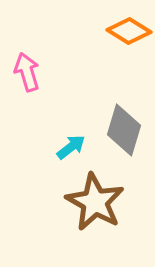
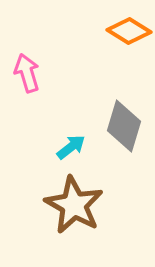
pink arrow: moved 1 px down
gray diamond: moved 4 px up
brown star: moved 21 px left, 3 px down
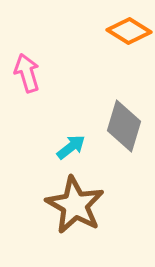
brown star: moved 1 px right
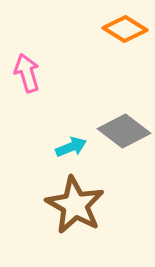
orange diamond: moved 4 px left, 2 px up
gray diamond: moved 5 px down; rotated 69 degrees counterclockwise
cyan arrow: rotated 16 degrees clockwise
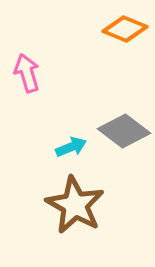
orange diamond: rotated 9 degrees counterclockwise
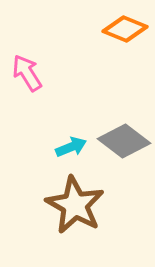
pink arrow: rotated 15 degrees counterclockwise
gray diamond: moved 10 px down
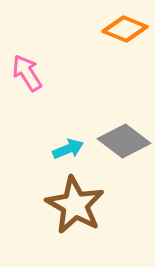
cyan arrow: moved 3 px left, 2 px down
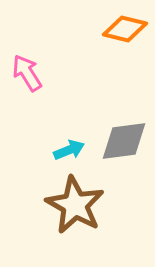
orange diamond: rotated 9 degrees counterclockwise
gray diamond: rotated 45 degrees counterclockwise
cyan arrow: moved 1 px right, 1 px down
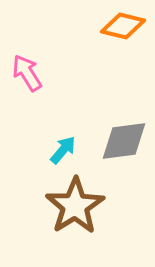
orange diamond: moved 2 px left, 3 px up
cyan arrow: moved 6 px left; rotated 28 degrees counterclockwise
brown star: moved 1 px down; rotated 10 degrees clockwise
